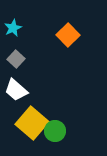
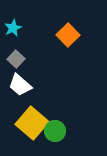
white trapezoid: moved 4 px right, 5 px up
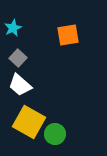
orange square: rotated 35 degrees clockwise
gray square: moved 2 px right, 1 px up
yellow square: moved 3 px left, 1 px up; rotated 12 degrees counterclockwise
green circle: moved 3 px down
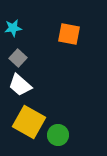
cyan star: rotated 18 degrees clockwise
orange square: moved 1 px right, 1 px up; rotated 20 degrees clockwise
green circle: moved 3 px right, 1 px down
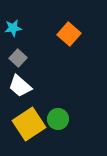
orange square: rotated 30 degrees clockwise
white trapezoid: moved 1 px down
yellow square: moved 2 px down; rotated 28 degrees clockwise
green circle: moved 16 px up
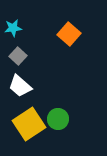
gray square: moved 2 px up
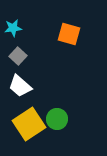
orange square: rotated 25 degrees counterclockwise
green circle: moved 1 px left
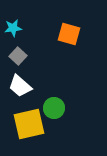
green circle: moved 3 px left, 11 px up
yellow square: rotated 20 degrees clockwise
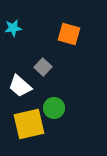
gray square: moved 25 px right, 11 px down
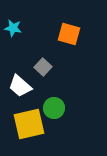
cyan star: rotated 18 degrees clockwise
